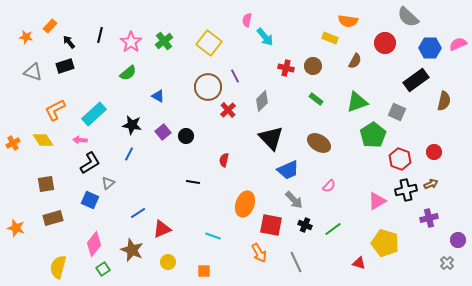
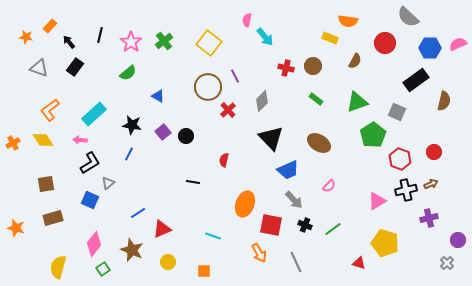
black rectangle at (65, 66): moved 10 px right, 1 px down; rotated 36 degrees counterclockwise
gray triangle at (33, 72): moved 6 px right, 4 px up
orange L-shape at (55, 110): moved 5 px left; rotated 10 degrees counterclockwise
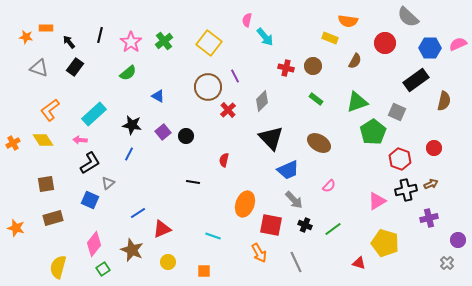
orange rectangle at (50, 26): moved 4 px left, 2 px down; rotated 48 degrees clockwise
green pentagon at (373, 135): moved 3 px up
red circle at (434, 152): moved 4 px up
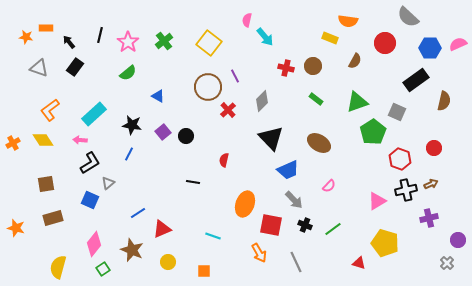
pink star at (131, 42): moved 3 px left
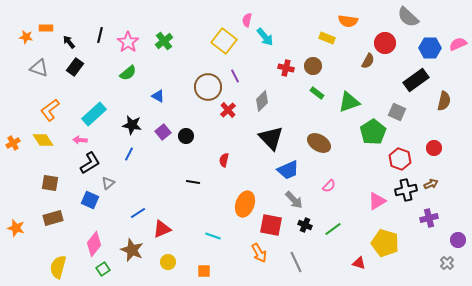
yellow rectangle at (330, 38): moved 3 px left
yellow square at (209, 43): moved 15 px right, 2 px up
brown semicircle at (355, 61): moved 13 px right
green rectangle at (316, 99): moved 1 px right, 6 px up
green triangle at (357, 102): moved 8 px left
brown square at (46, 184): moved 4 px right, 1 px up; rotated 18 degrees clockwise
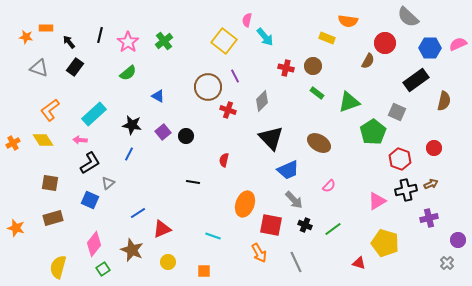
red cross at (228, 110): rotated 28 degrees counterclockwise
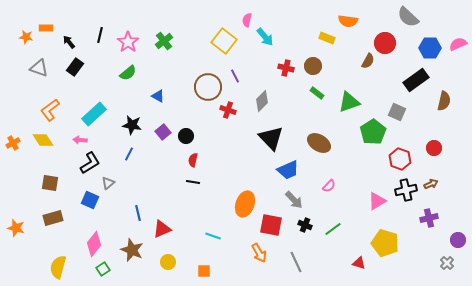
red semicircle at (224, 160): moved 31 px left
blue line at (138, 213): rotated 70 degrees counterclockwise
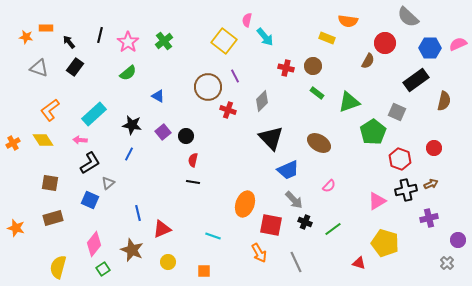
black cross at (305, 225): moved 3 px up
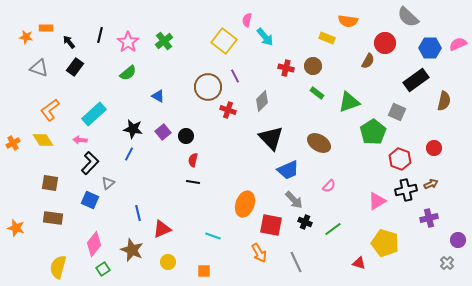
black star at (132, 125): moved 1 px right, 4 px down
black L-shape at (90, 163): rotated 15 degrees counterclockwise
brown rectangle at (53, 218): rotated 24 degrees clockwise
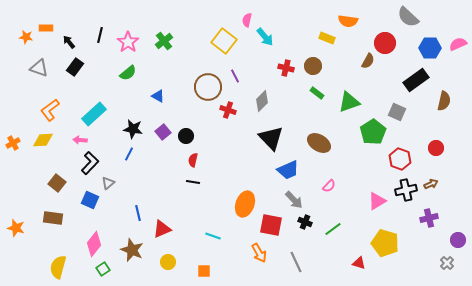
yellow diamond at (43, 140): rotated 60 degrees counterclockwise
red circle at (434, 148): moved 2 px right
brown square at (50, 183): moved 7 px right; rotated 30 degrees clockwise
